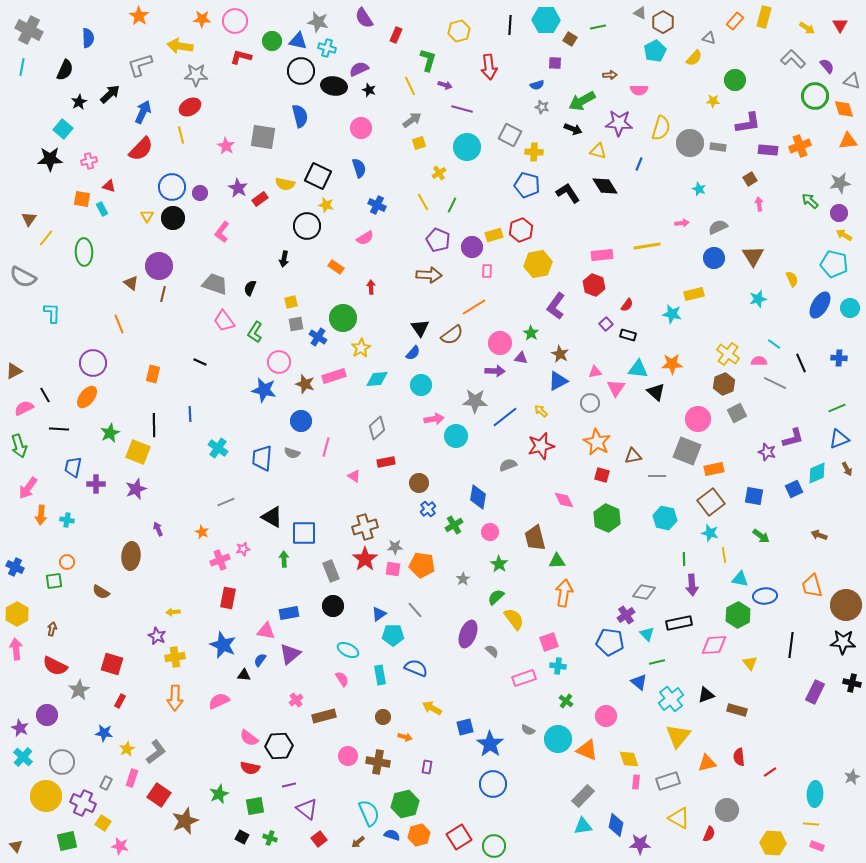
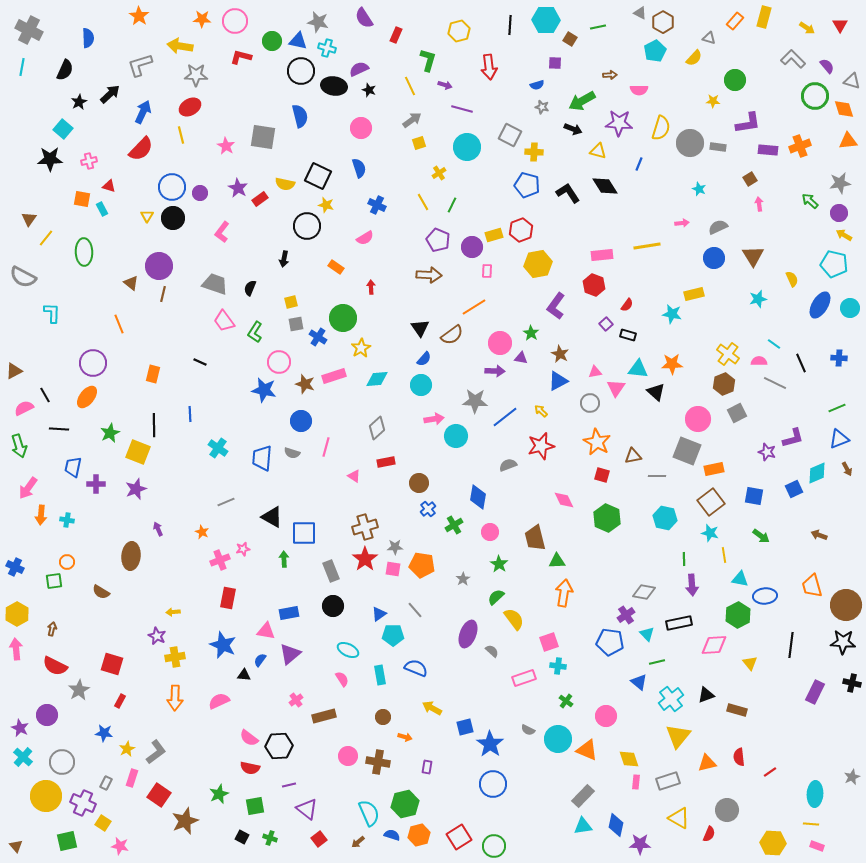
blue semicircle at (413, 353): moved 11 px right, 6 px down
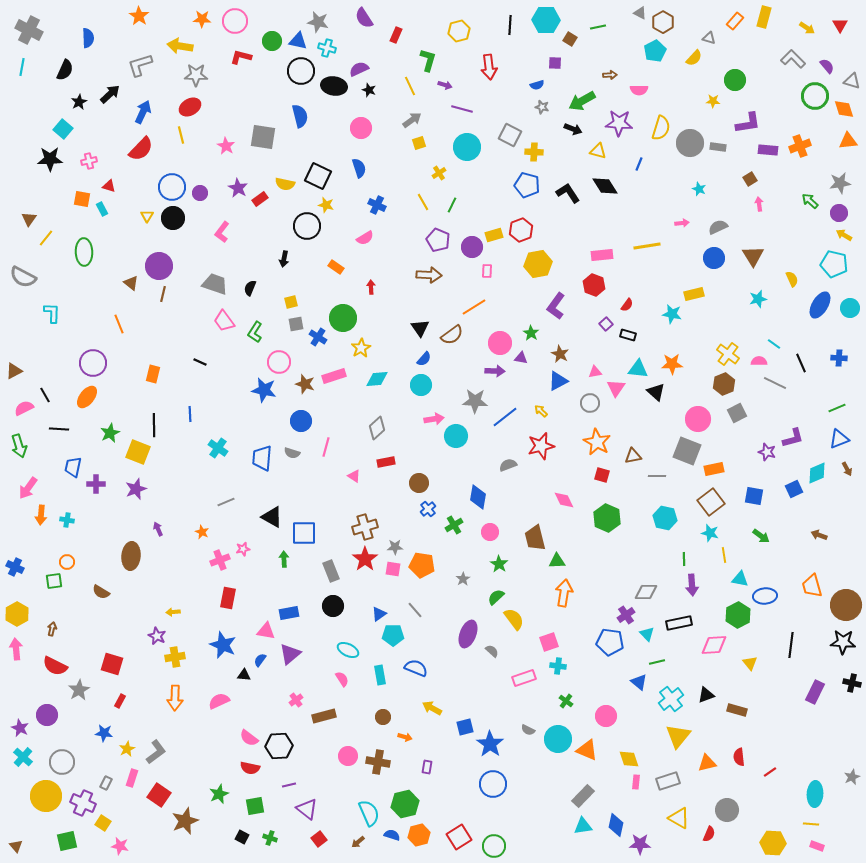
gray diamond at (644, 592): moved 2 px right; rotated 10 degrees counterclockwise
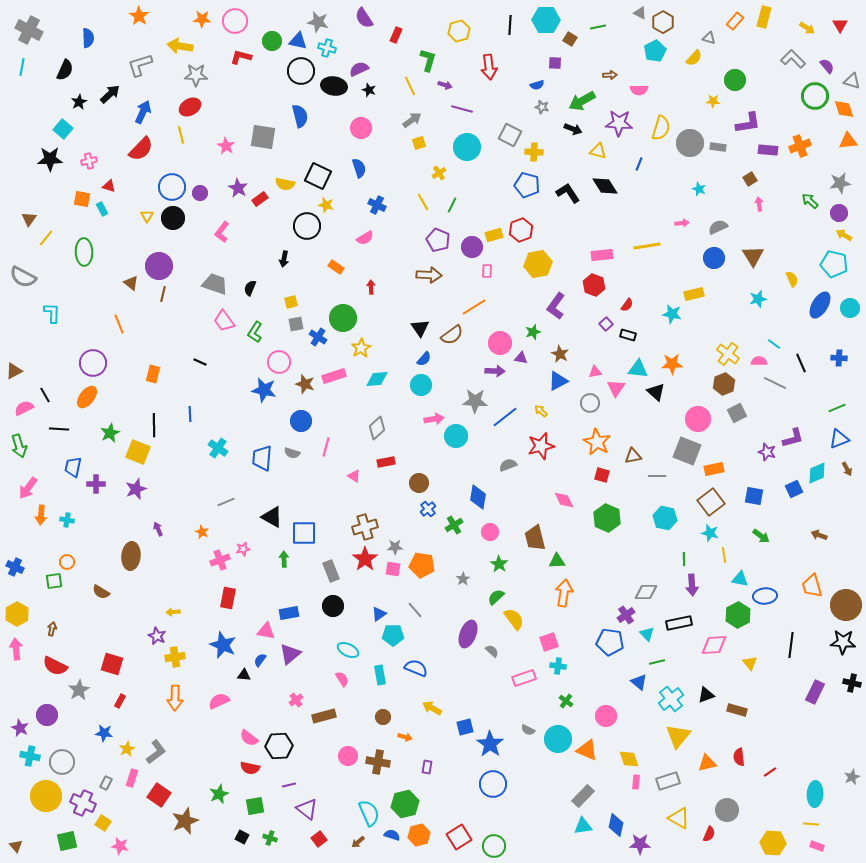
green star at (531, 333): moved 2 px right, 1 px up; rotated 21 degrees clockwise
cyan cross at (23, 757): moved 7 px right, 1 px up; rotated 30 degrees counterclockwise
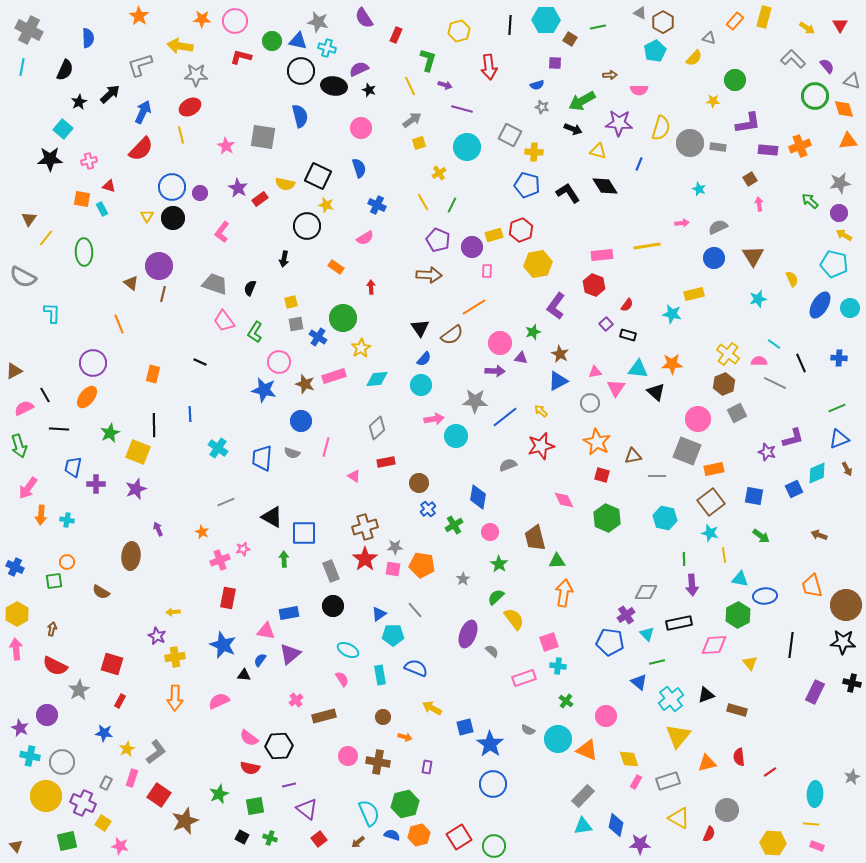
pink rectangle at (636, 782): rotated 24 degrees clockwise
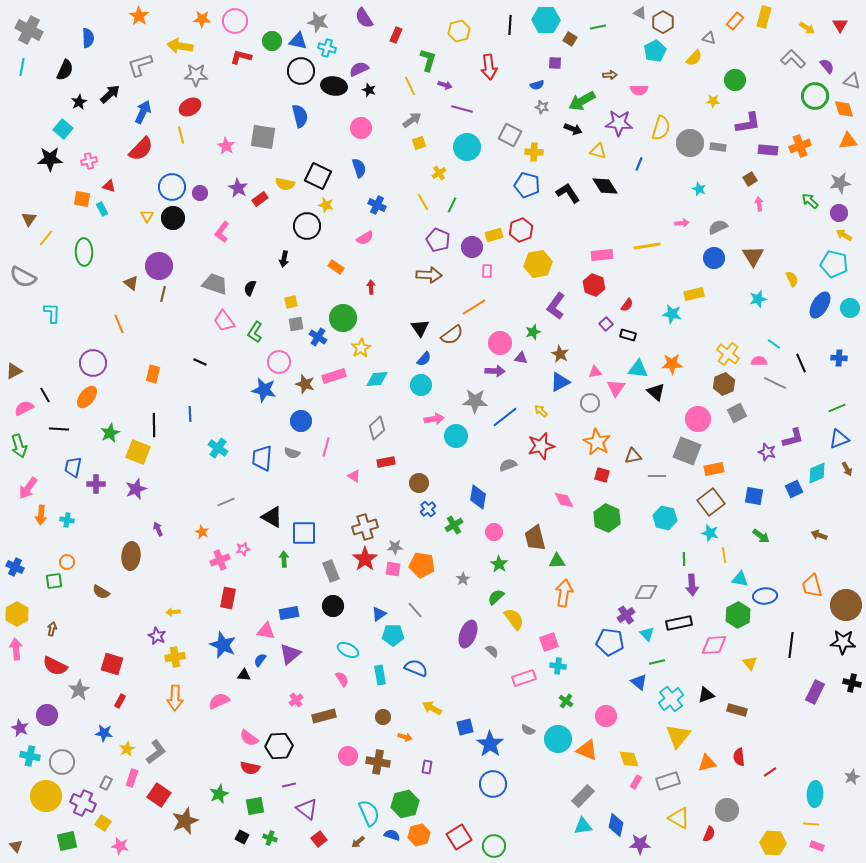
blue triangle at (558, 381): moved 2 px right, 1 px down
pink circle at (490, 532): moved 4 px right
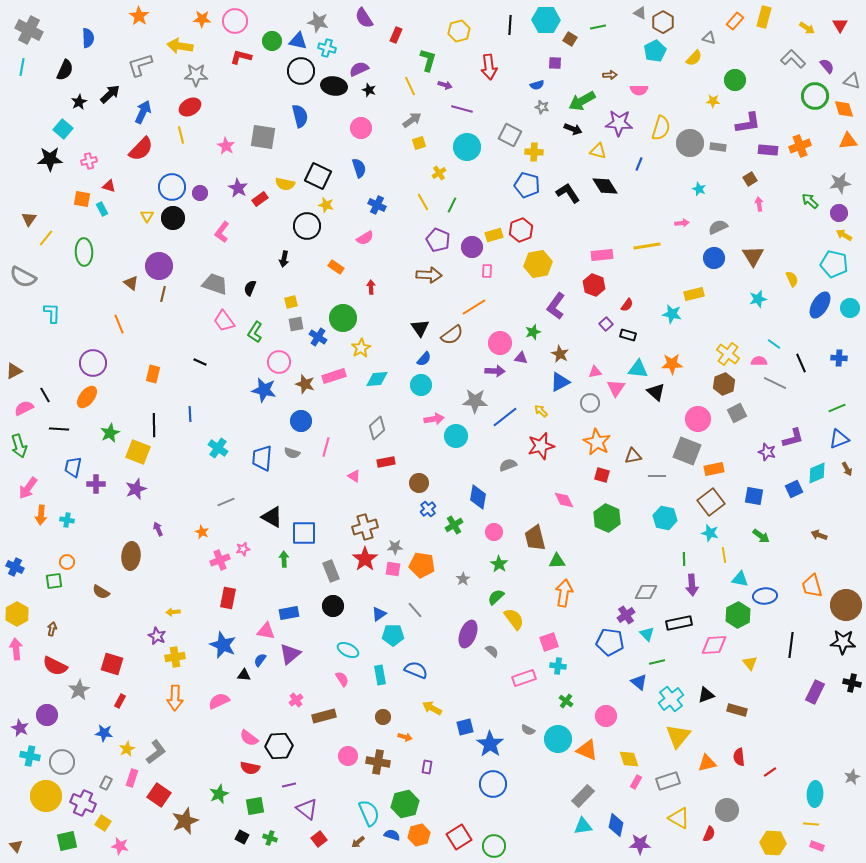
blue semicircle at (416, 668): moved 2 px down
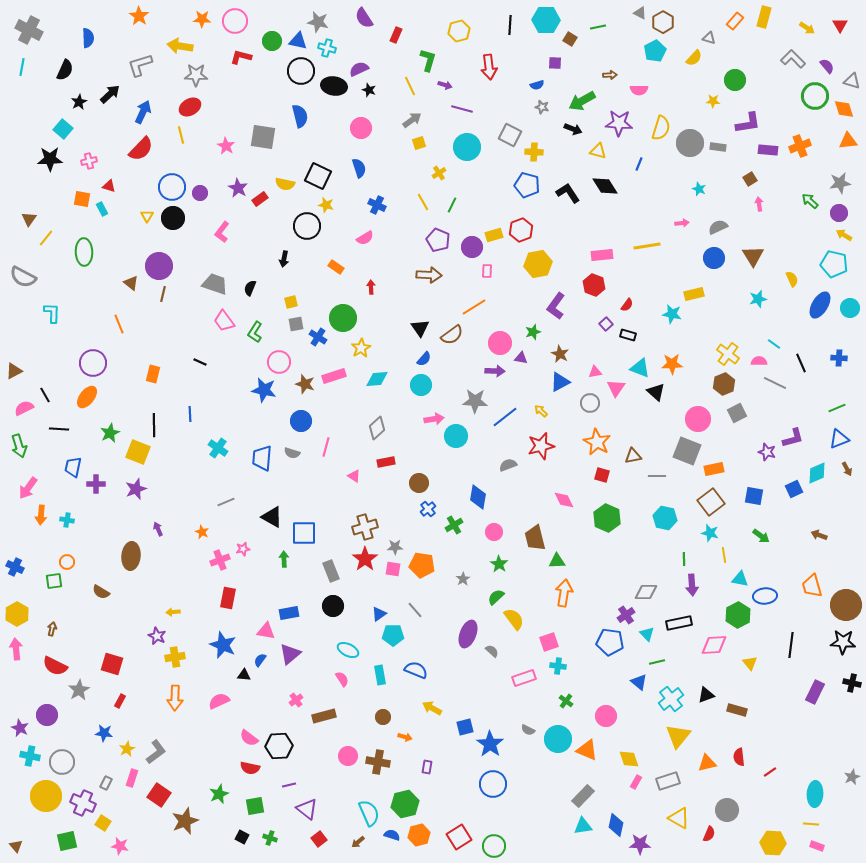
cyan triangle at (638, 369): moved 2 px right, 1 px up; rotated 15 degrees clockwise
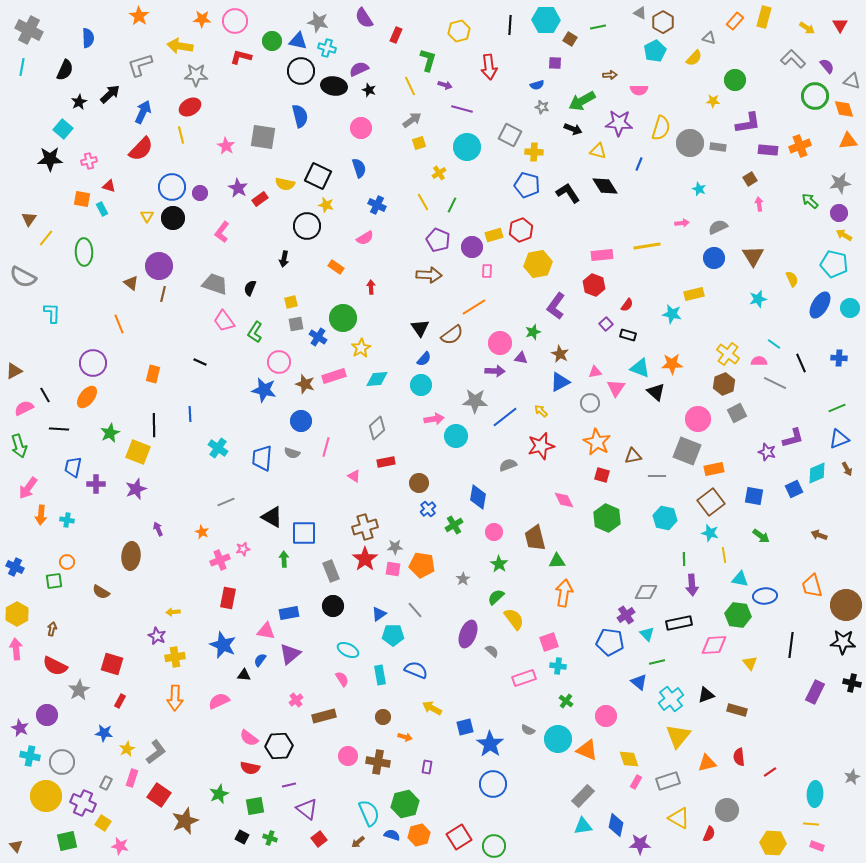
green hexagon at (738, 615): rotated 25 degrees counterclockwise
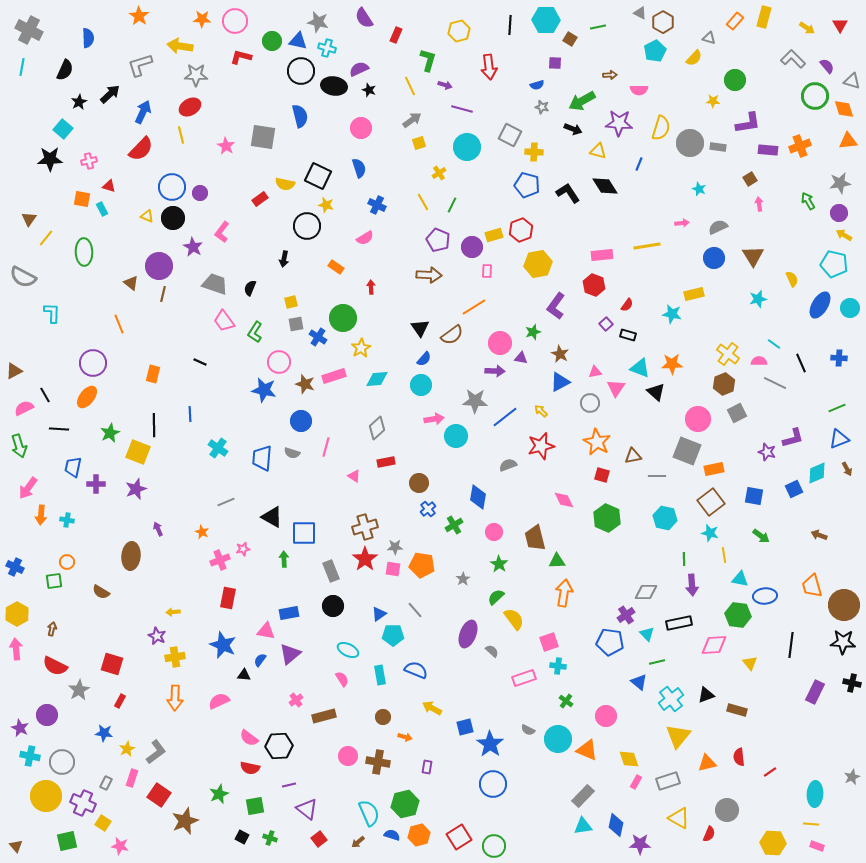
purple star at (238, 188): moved 45 px left, 59 px down
green arrow at (810, 201): moved 2 px left; rotated 18 degrees clockwise
yellow triangle at (147, 216): rotated 40 degrees counterclockwise
brown circle at (846, 605): moved 2 px left
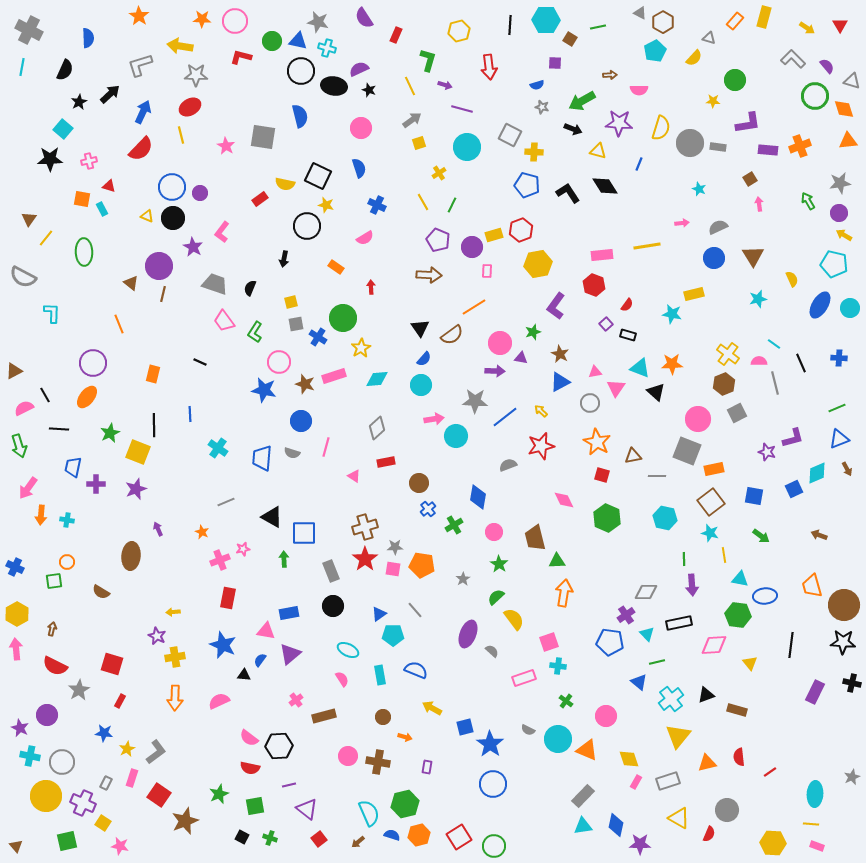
gray line at (775, 383): rotated 50 degrees clockwise
